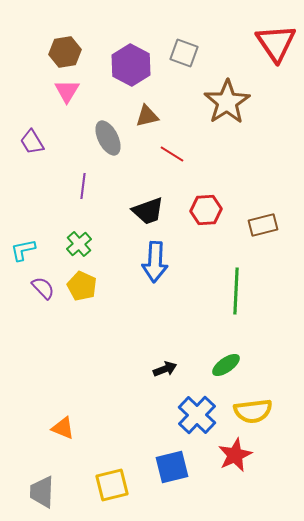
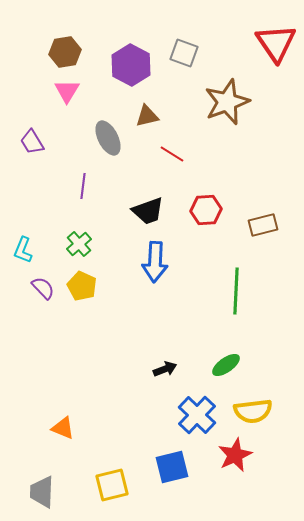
brown star: rotated 12 degrees clockwise
cyan L-shape: rotated 56 degrees counterclockwise
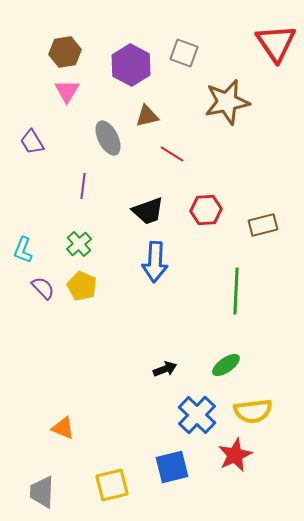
brown star: rotated 9 degrees clockwise
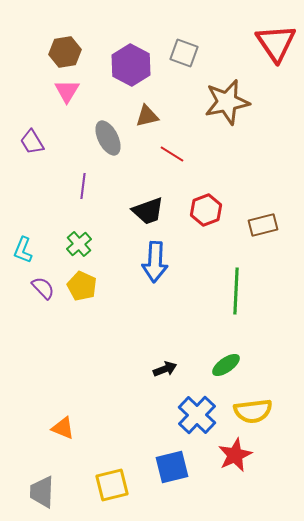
red hexagon: rotated 16 degrees counterclockwise
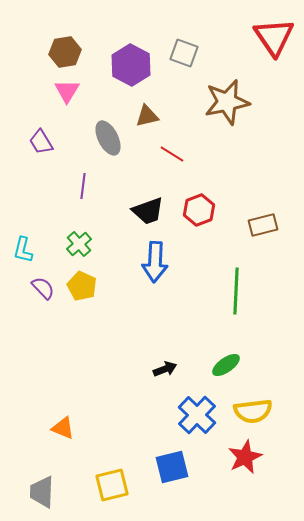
red triangle: moved 2 px left, 6 px up
purple trapezoid: moved 9 px right
red hexagon: moved 7 px left
cyan L-shape: rotated 8 degrees counterclockwise
red star: moved 10 px right, 2 px down
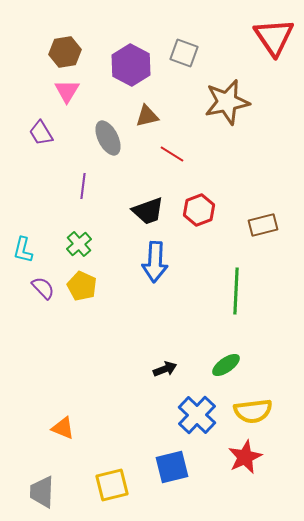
purple trapezoid: moved 9 px up
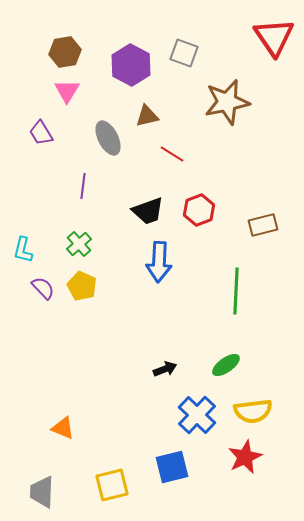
blue arrow: moved 4 px right
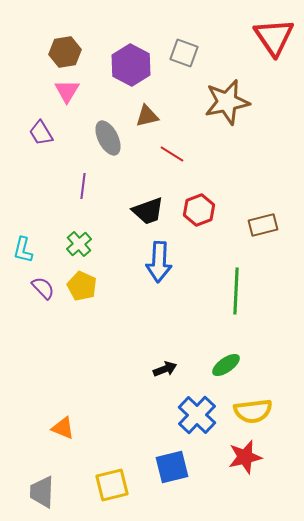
red star: rotated 12 degrees clockwise
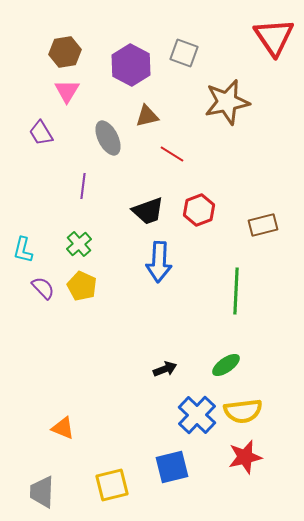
yellow semicircle: moved 10 px left
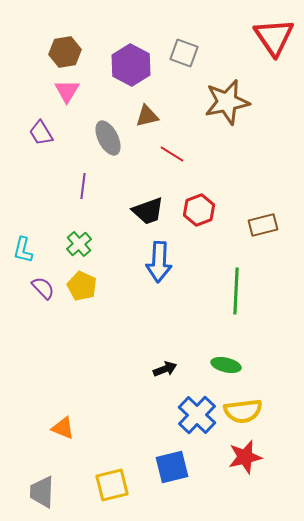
green ellipse: rotated 48 degrees clockwise
